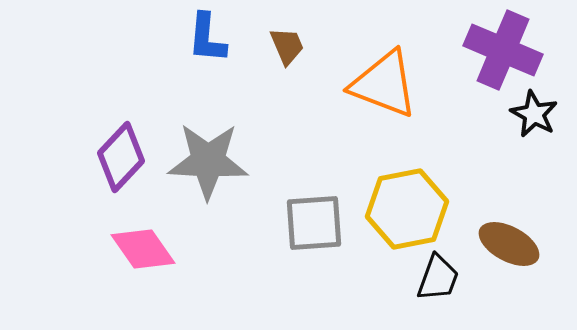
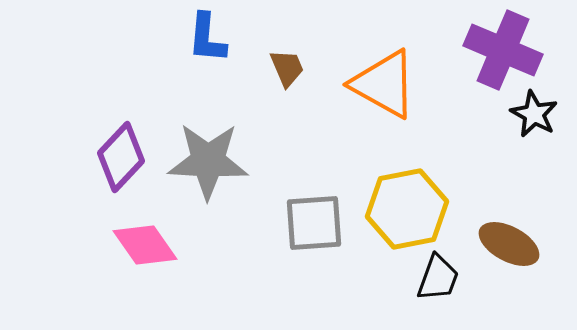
brown trapezoid: moved 22 px down
orange triangle: rotated 8 degrees clockwise
pink diamond: moved 2 px right, 4 px up
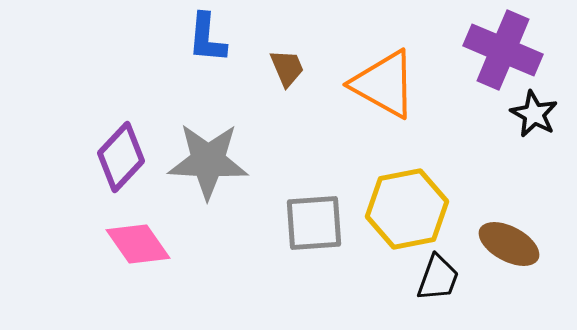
pink diamond: moved 7 px left, 1 px up
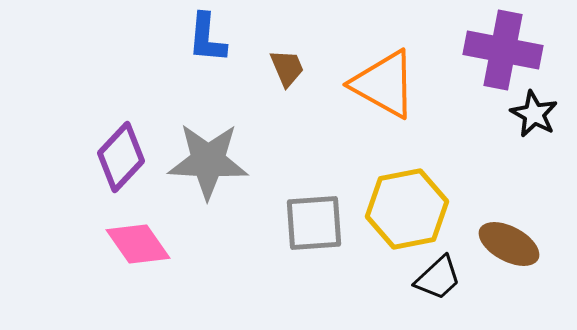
purple cross: rotated 12 degrees counterclockwise
black trapezoid: rotated 27 degrees clockwise
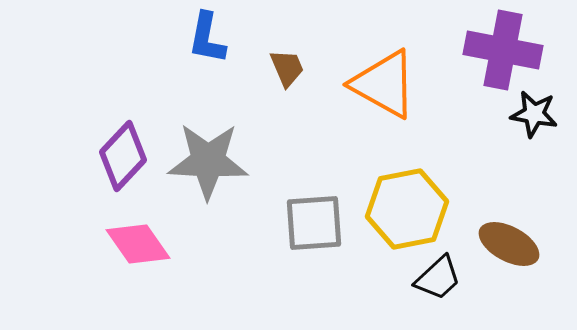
blue L-shape: rotated 6 degrees clockwise
black star: rotated 18 degrees counterclockwise
purple diamond: moved 2 px right, 1 px up
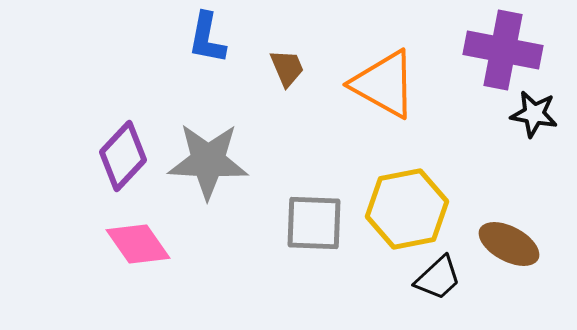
gray square: rotated 6 degrees clockwise
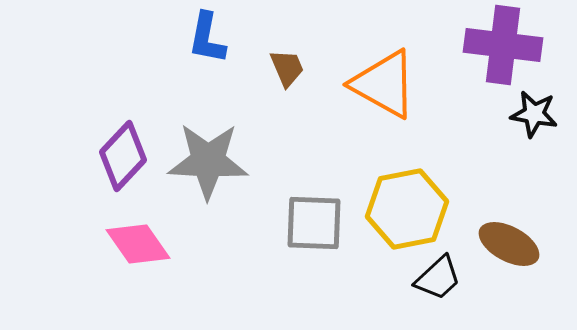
purple cross: moved 5 px up; rotated 4 degrees counterclockwise
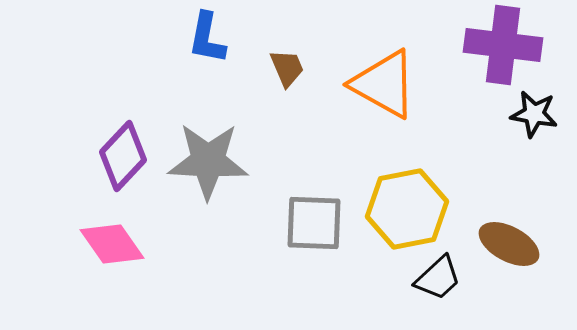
pink diamond: moved 26 px left
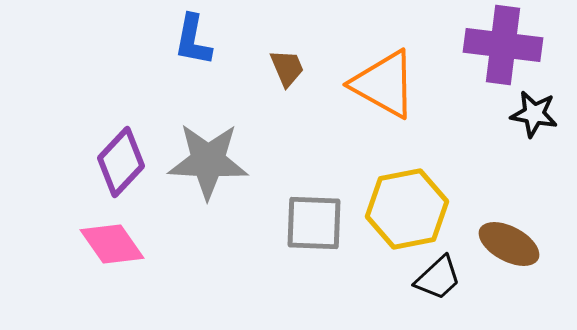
blue L-shape: moved 14 px left, 2 px down
purple diamond: moved 2 px left, 6 px down
